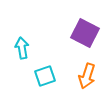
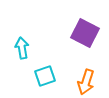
orange arrow: moved 1 px left, 6 px down
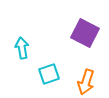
cyan square: moved 4 px right, 2 px up
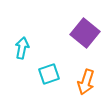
purple square: rotated 12 degrees clockwise
cyan arrow: rotated 20 degrees clockwise
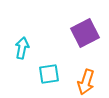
purple square: rotated 24 degrees clockwise
cyan square: rotated 10 degrees clockwise
